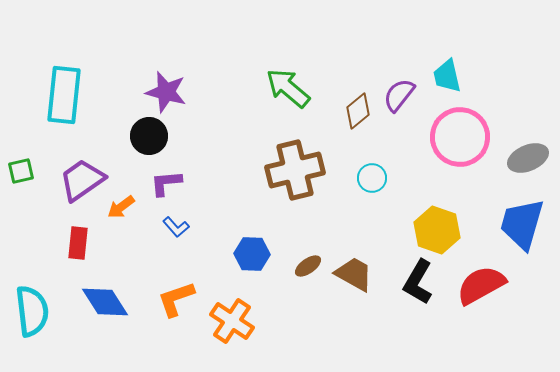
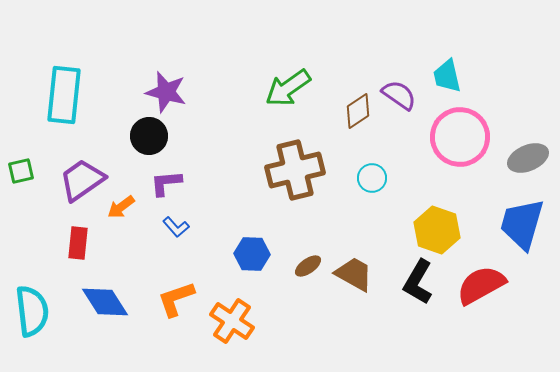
green arrow: rotated 75 degrees counterclockwise
purple semicircle: rotated 87 degrees clockwise
brown diamond: rotated 6 degrees clockwise
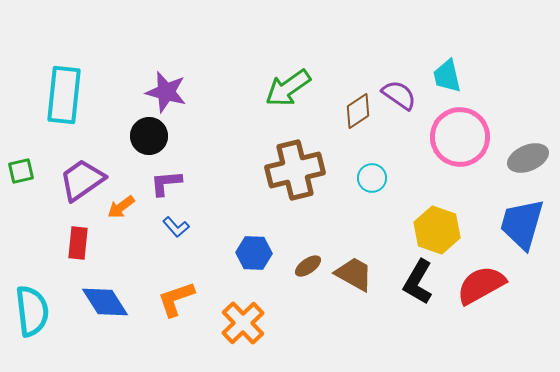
blue hexagon: moved 2 px right, 1 px up
orange cross: moved 11 px right, 2 px down; rotated 12 degrees clockwise
